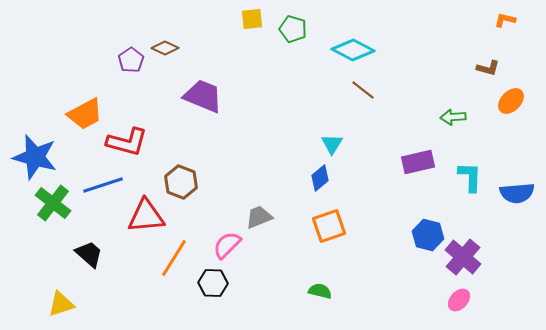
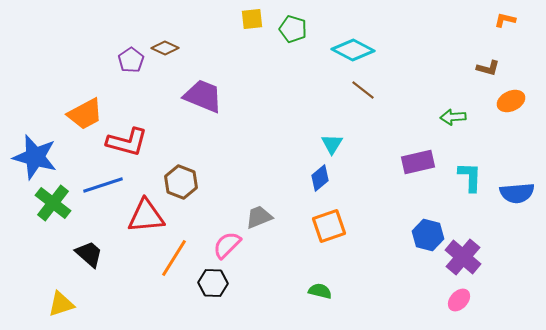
orange ellipse: rotated 20 degrees clockwise
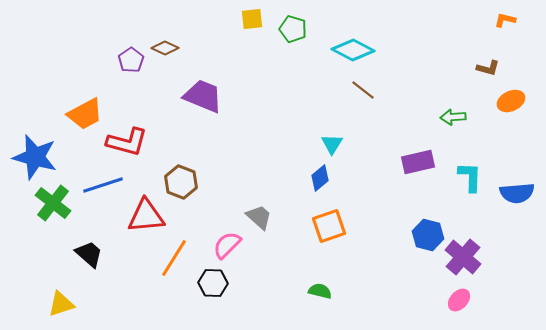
gray trapezoid: rotated 64 degrees clockwise
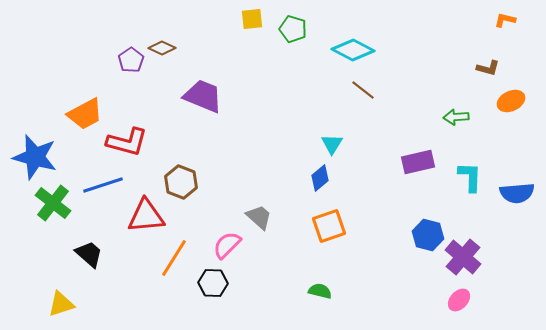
brown diamond: moved 3 px left
green arrow: moved 3 px right
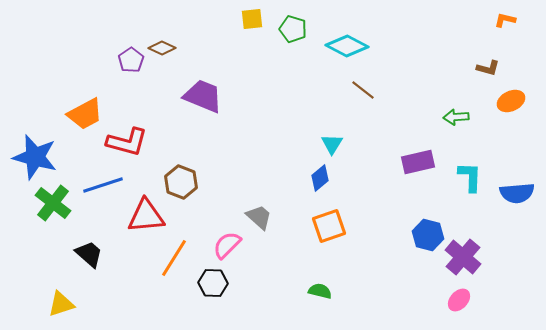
cyan diamond: moved 6 px left, 4 px up
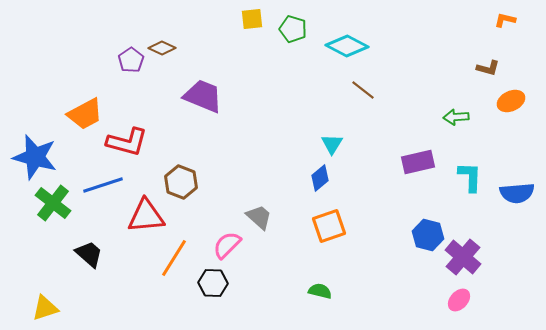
yellow triangle: moved 16 px left, 4 px down
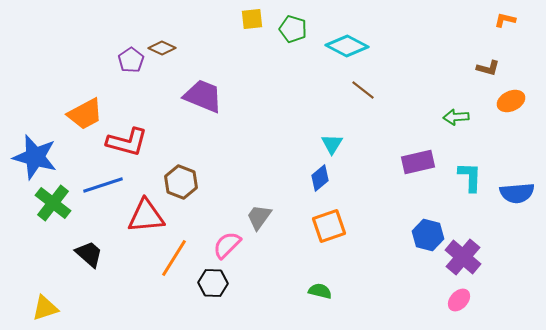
gray trapezoid: rotated 96 degrees counterclockwise
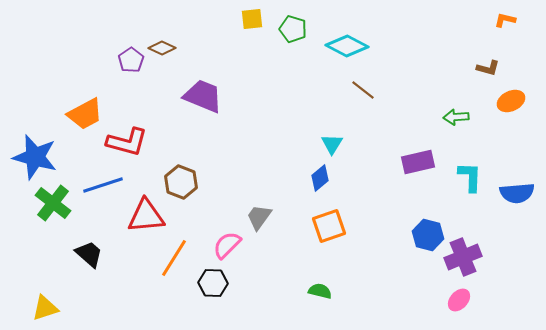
purple cross: rotated 27 degrees clockwise
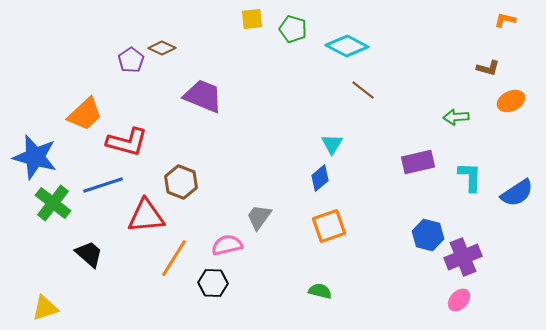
orange trapezoid: rotated 15 degrees counterclockwise
blue semicircle: rotated 28 degrees counterclockwise
pink semicircle: rotated 32 degrees clockwise
